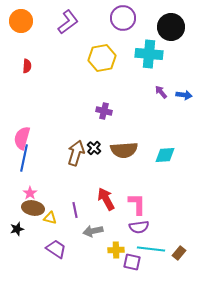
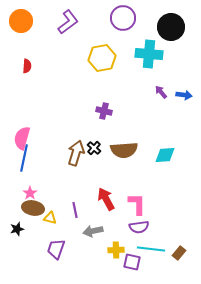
purple trapezoid: rotated 105 degrees counterclockwise
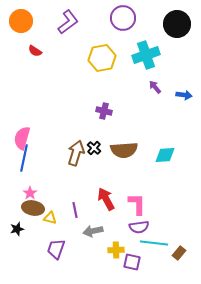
black circle: moved 6 px right, 3 px up
cyan cross: moved 3 px left, 1 px down; rotated 24 degrees counterclockwise
red semicircle: moved 8 px right, 15 px up; rotated 120 degrees clockwise
purple arrow: moved 6 px left, 5 px up
cyan line: moved 3 px right, 6 px up
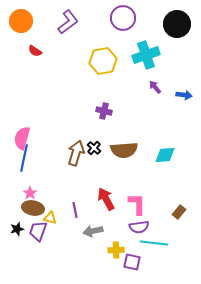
yellow hexagon: moved 1 px right, 3 px down
purple trapezoid: moved 18 px left, 18 px up
brown rectangle: moved 41 px up
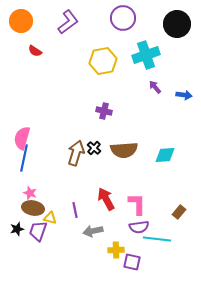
pink star: rotated 16 degrees counterclockwise
cyan line: moved 3 px right, 4 px up
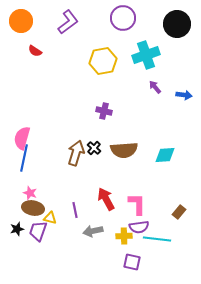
yellow cross: moved 8 px right, 14 px up
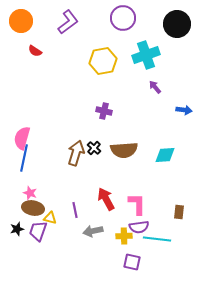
blue arrow: moved 15 px down
brown rectangle: rotated 32 degrees counterclockwise
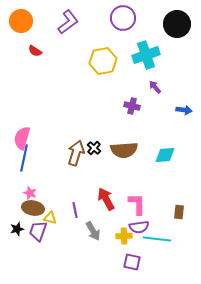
purple cross: moved 28 px right, 5 px up
gray arrow: rotated 108 degrees counterclockwise
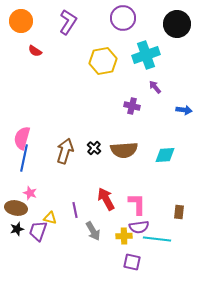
purple L-shape: rotated 20 degrees counterclockwise
brown arrow: moved 11 px left, 2 px up
brown ellipse: moved 17 px left
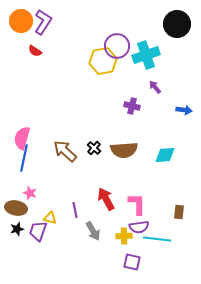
purple circle: moved 6 px left, 28 px down
purple L-shape: moved 25 px left
brown arrow: rotated 65 degrees counterclockwise
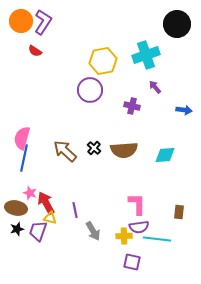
purple circle: moved 27 px left, 44 px down
red arrow: moved 60 px left, 4 px down
